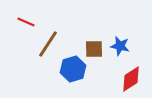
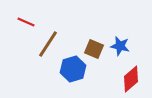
brown square: rotated 24 degrees clockwise
red diamond: rotated 8 degrees counterclockwise
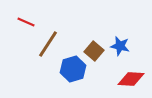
brown square: moved 2 px down; rotated 18 degrees clockwise
red diamond: rotated 44 degrees clockwise
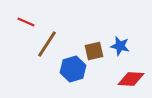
brown line: moved 1 px left
brown square: rotated 36 degrees clockwise
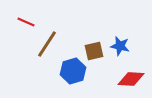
blue hexagon: moved 2 px down
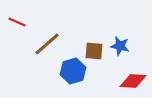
red line: moved 9 px left
brown line: rotated 16 degrees clockwise
brown square: rotated 18 degrees clockwise
red diamond: moved 2 px right, 2 px down
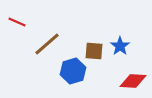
blue star: rotated 24 degrees clockwise
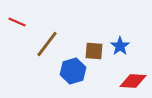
brown line: rotated 12 degrees counterclockwise
